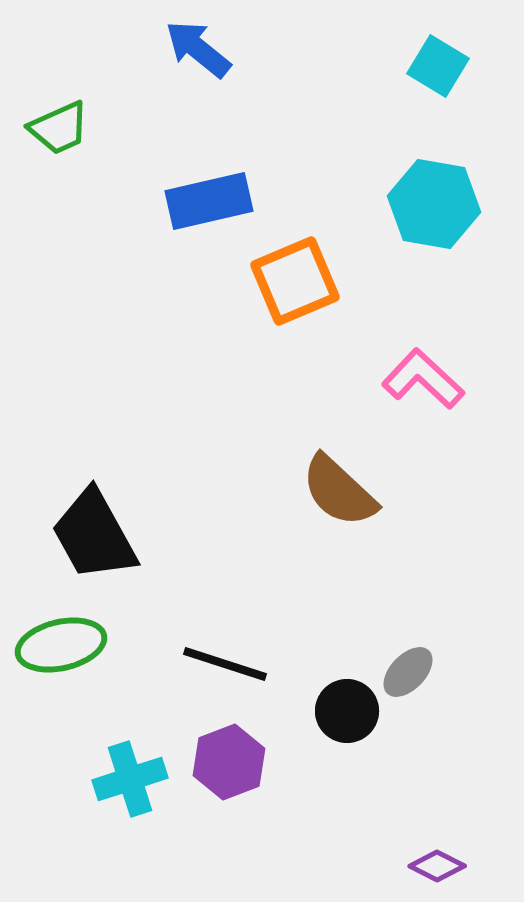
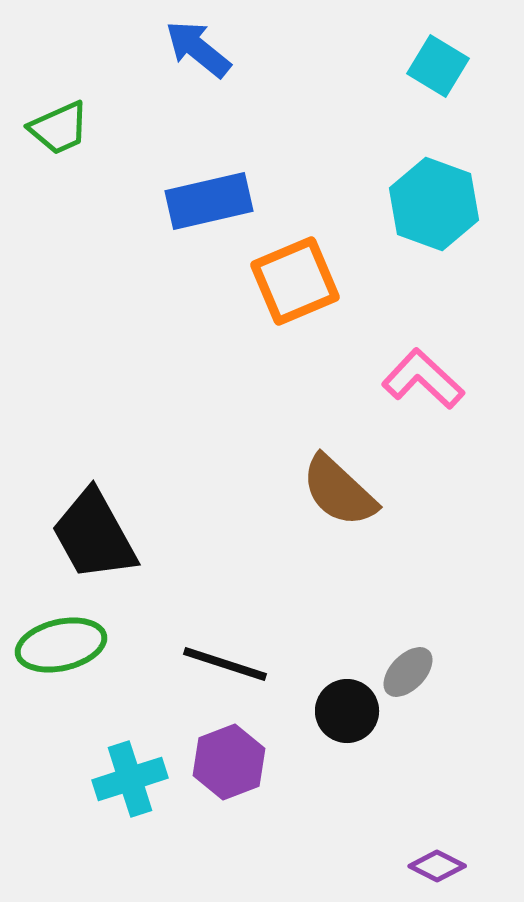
cyan hexagon: rotated 10 degrees clockwise
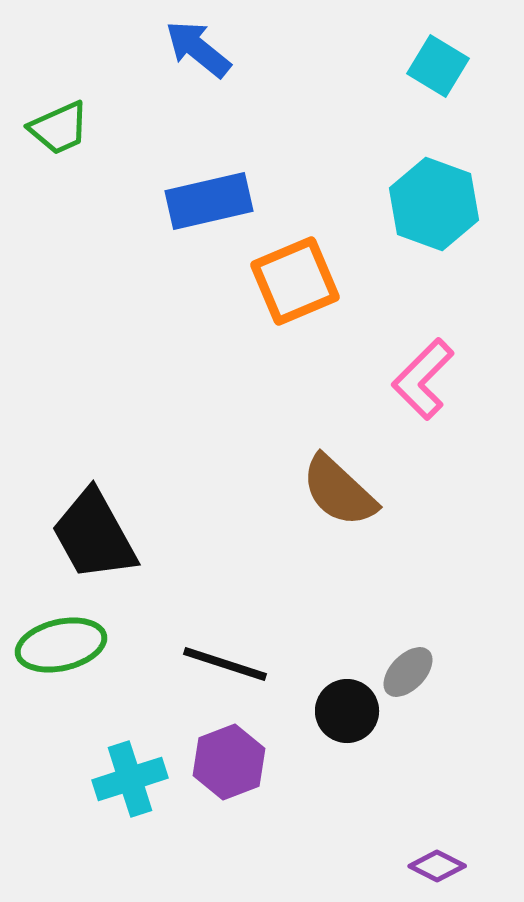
pink L-shape: rotated 88 degrees counterclockwise
